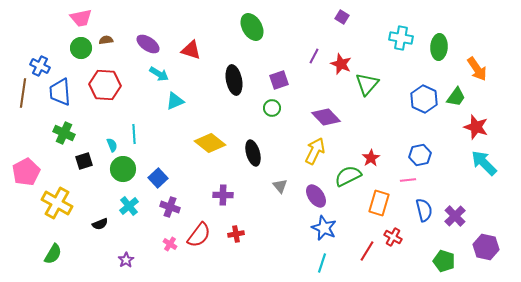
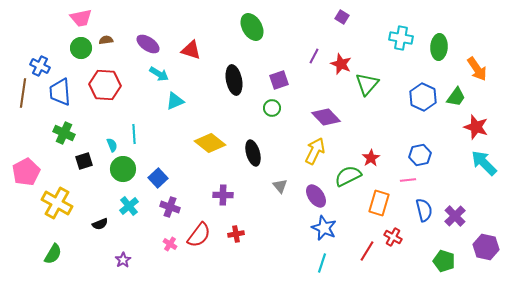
blue hexagon at (424, 99): moved 1 px left, 2 px up
purple star at (126, 260): moved 3 px left
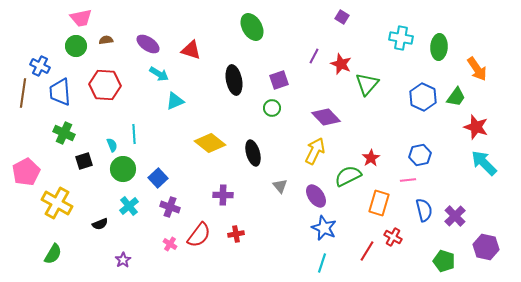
green circle at (81, 48): moved 5 px left, 2 px up
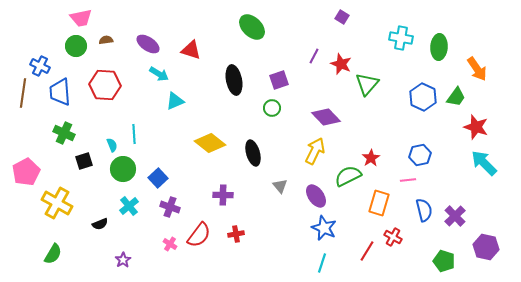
green ellipse at (252, 27): rotated 16 degrees counterclockwise
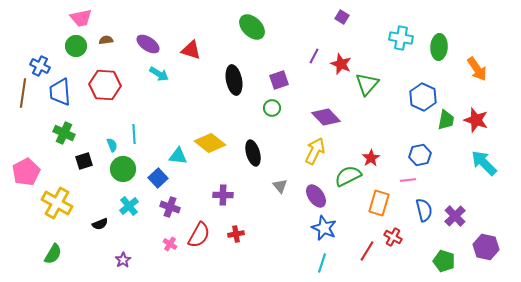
green trapezoid at (456, 97): moved 10 px left, 23 px down; rotated 25 degrees counterclockwise
cyan triangle at (175, 101): moved 3 px right, 55 px down; rotated 30 degrees clockwise
red star at (476, 127): moved 7 px up
red semicircle at (199, 235): rotated 8 degrees counterclockwise
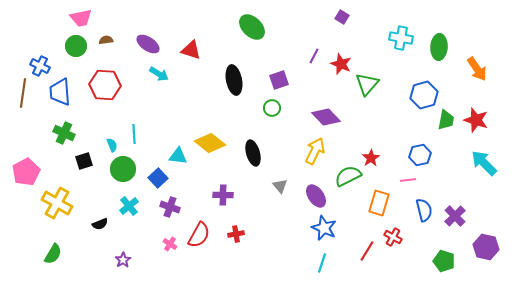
blue hexagon at (423, 97): moved 1 px right, 2 px up; rotated 20 degrees clockwise
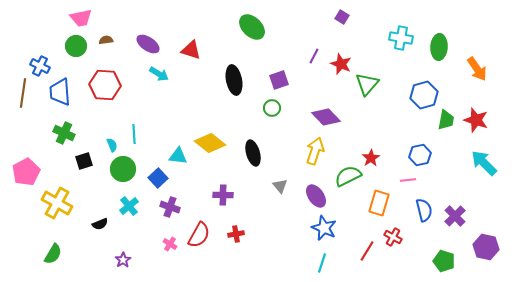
yellow arrow at (315, 151): rotated 8 degrees counterclockwise
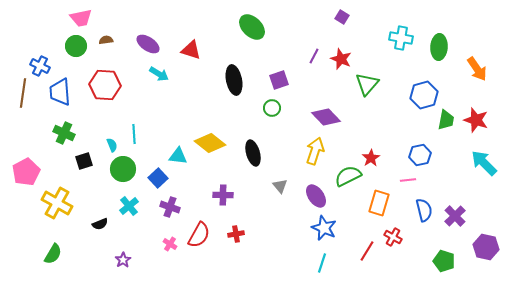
red star at (341, 64): moved 5 px up
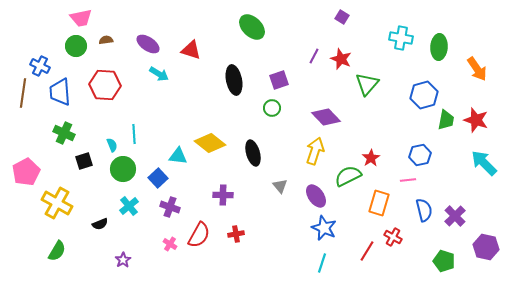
green semicircle at (53, 254): moved 4 px right, 3 px up
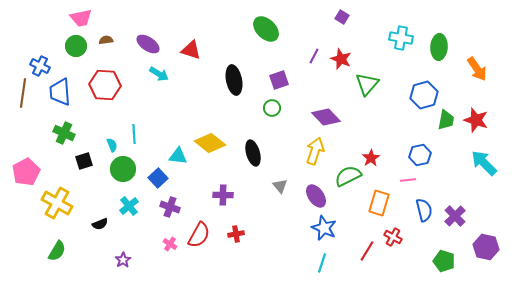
green ellipse at (252, 27): moved 14 px right, 2 px down
